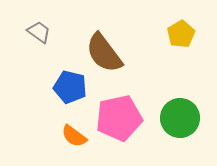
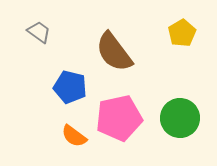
yellow pentagon: moved 1 px right, 1 px up
brown semicircle: moved 10 px right, 1 px up
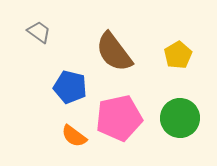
yellow pentagon: moved 4 px left, 22 px down
